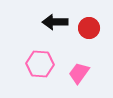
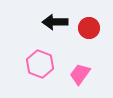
pink hexagon: rotated 16 degrees clockwise
pink trapezoid: moved 1 px right, 1 px down
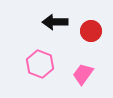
red circle: moved 2 px right, 3 px down
pink trapezoid: moved 3 px right
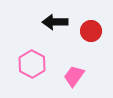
pink hexagon: moved 8 px left; rotated 8 degrees clockwise
pink trapezoid: moved 9 px left, 2 px down
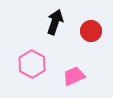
black arrow: rotated 110 degrees clockwise
pink trapezoid: rotated 30 degrees clockwise
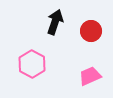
pink trapezoid: moved 16 px right
